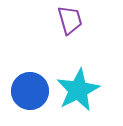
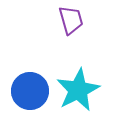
purple trapezoid: moved 1 px right
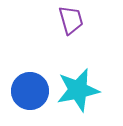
cyan star: rotated 15 degrees clockwise
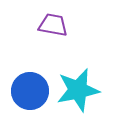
purple trapezoid: moved 18 px left, 5 px down; rotated 64 degrees counterclockwise
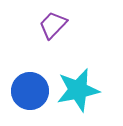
purple trapezoid: rotated 56 degrees counterclockwise
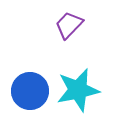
purple trapezoid: moved 16 px right
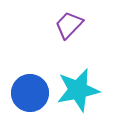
blue circle: moved 2 px down
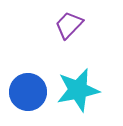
blue circle: moved 2 px left, 1 px up
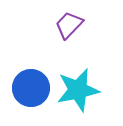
blue circle: moved 3 px right, 4 px up
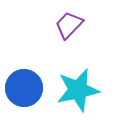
blue circle: moved 7 px left
